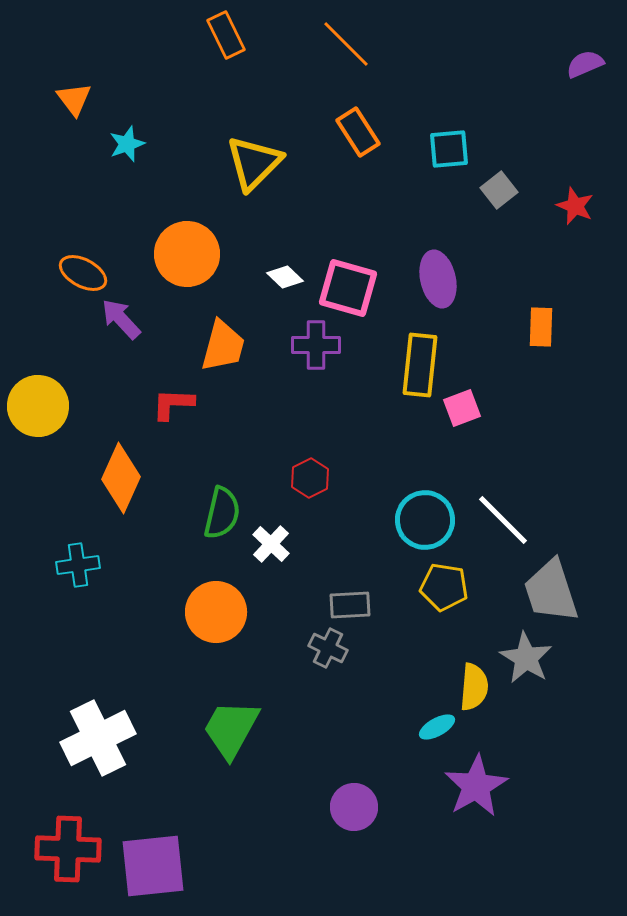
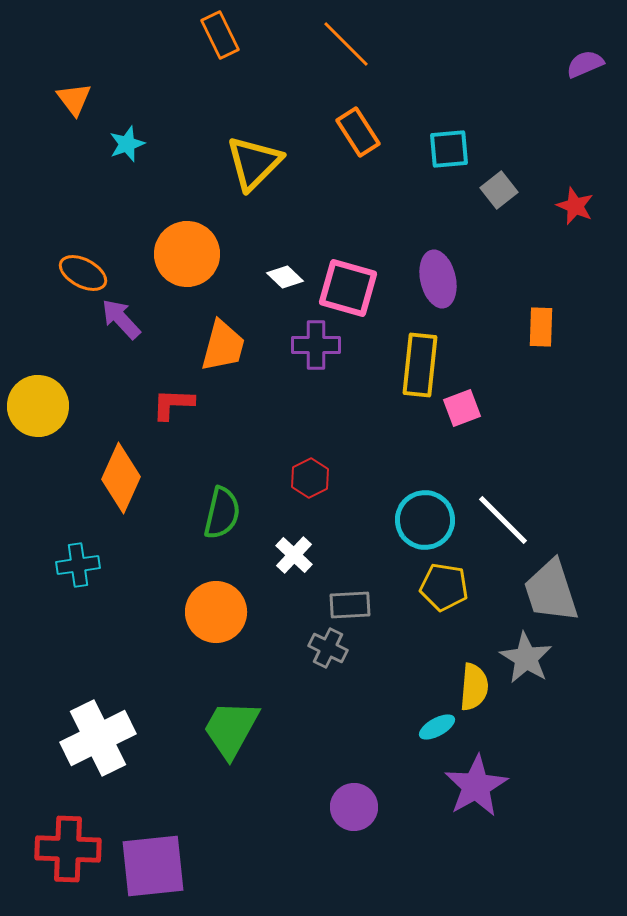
orange rectangle at (226, 35): moved 6 px left
white cross at (271, 544): moved 23 px right, 11 px down
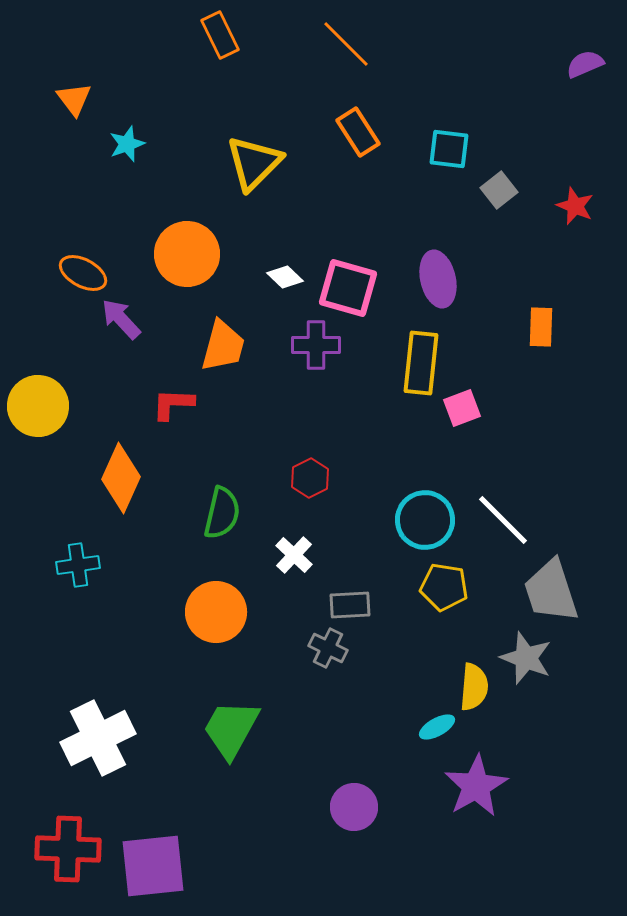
cyan square at (449, 149): rotated 12 degrees clockwise
yellow rectangle at (420, 365): moved 1 px right, 2 px up
gray star at (526, 658): rotated 10 degrees counterclockwise
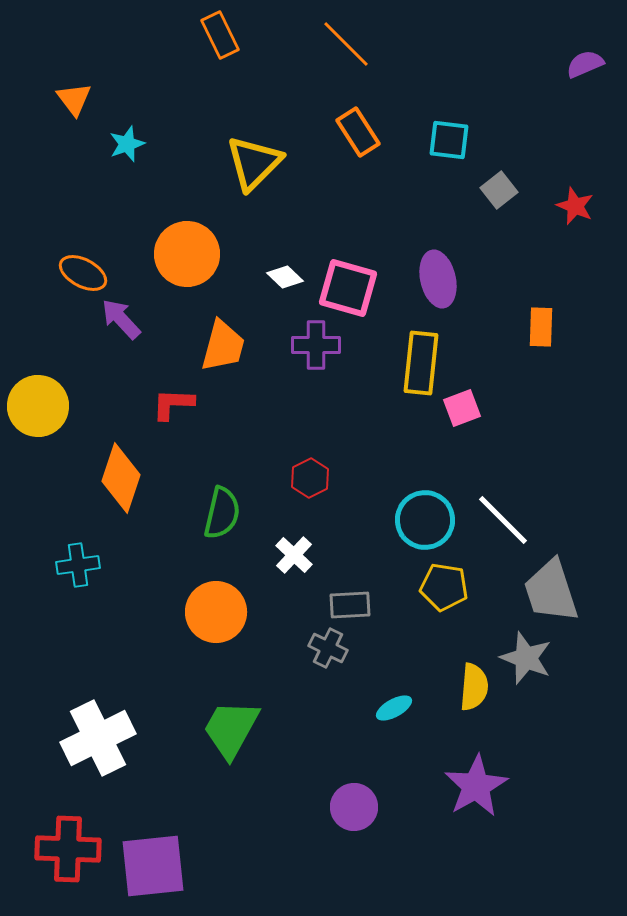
cyan square at (449, 149): moved 9 px up
orange diamond at (121, 478): rotated 6 degrees counterclockwise
cyan ellipse at (437, 727): moved 43 px left, 19 px up
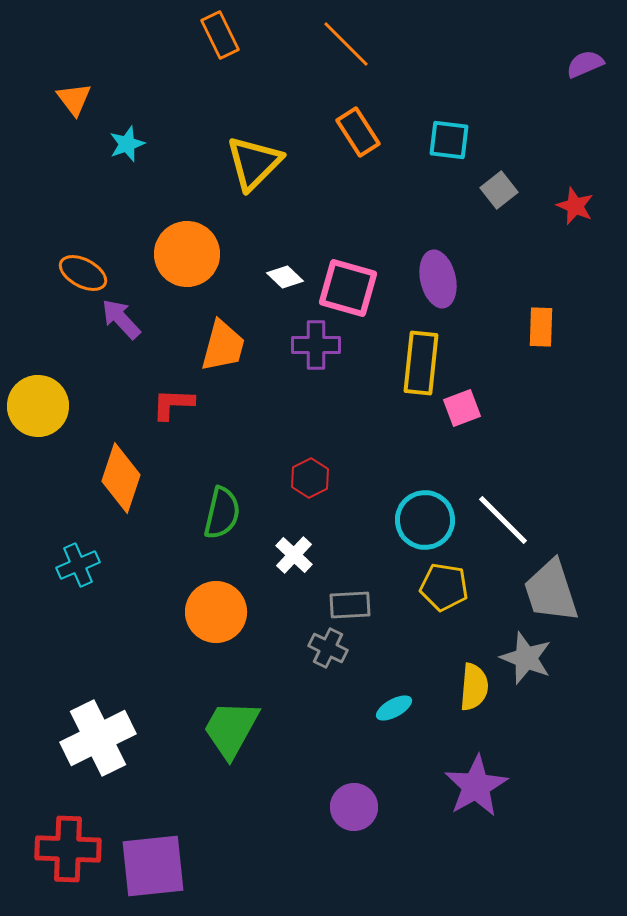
cyan cross at (78, 565): rotated 15 degrees counterclockwise
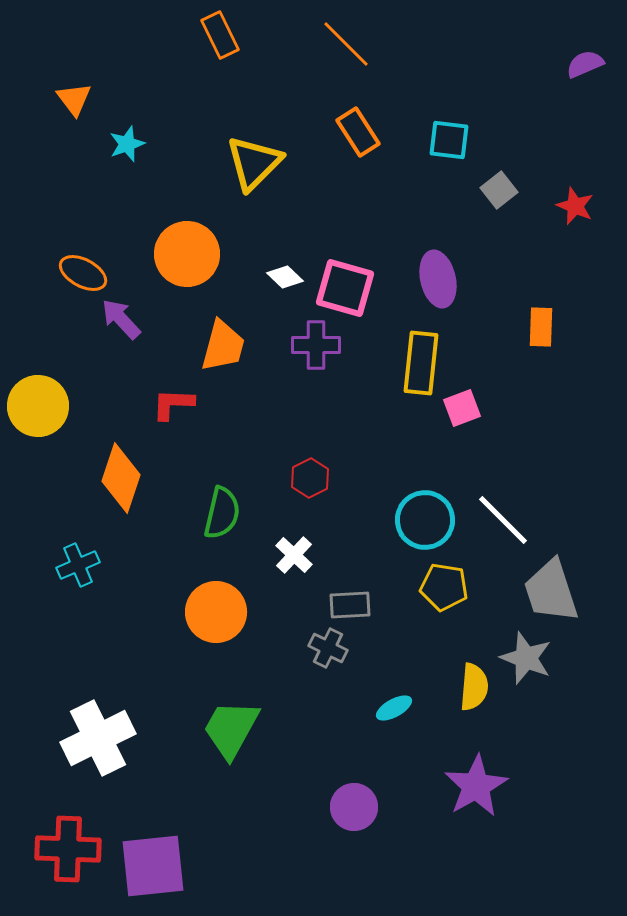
pink square at (348, 288): moved 3 px left
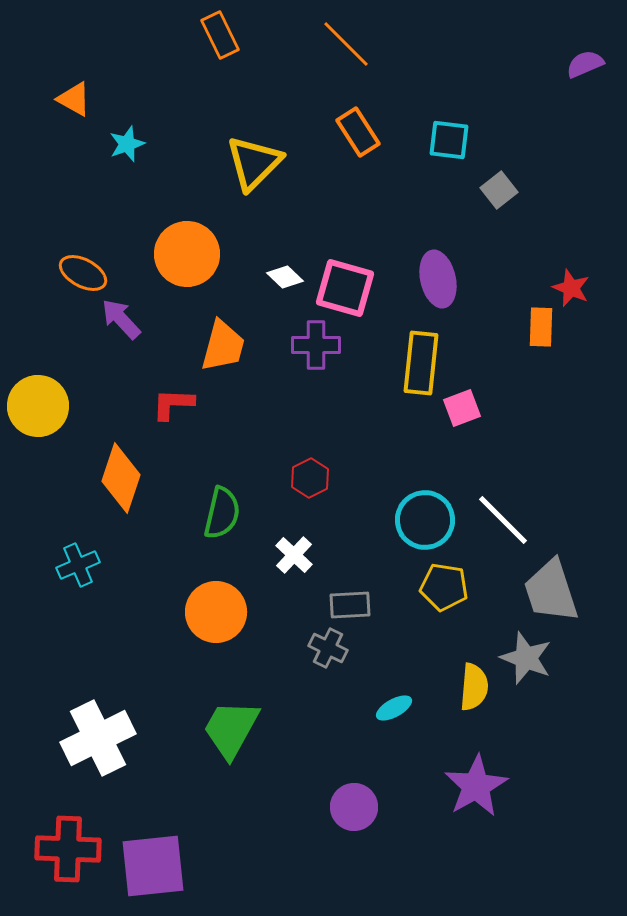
orange triangle at (74, 99): rotated 24 degrees counterclockwise
red star at (575, 206): moved 4 px left, 82 px down
